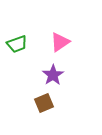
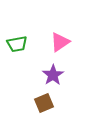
green trapezoid: rotated 10 degrees clockwise
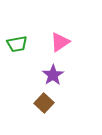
brown square: rotated 24 degrees counterclockwise
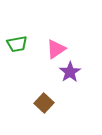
pink triangle: moved 4 px left, 7 px down
purple star: moved 17 px right, 3 px up
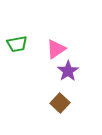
purple star: moved 2 px left, 1 px up
brown square: moved 16 px right
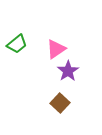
green trapezoid: rotated 30 degrees counterclockwise
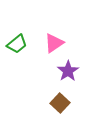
pink triangle: moved 2 px left, 6 px up
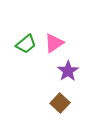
green trapezoid: moved 9 px right
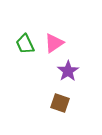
green trapezoid: moved 1 px left; rotated 105 degrees clockwise
brown square: rotated 24 degrees counterclockwise
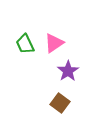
brown square: rotated 18 degrees clockwise
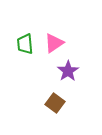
green trapezoid: rotated 20 degrees clockwise
brown square: moved 5 px left
